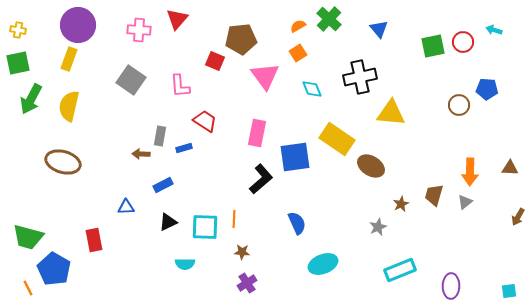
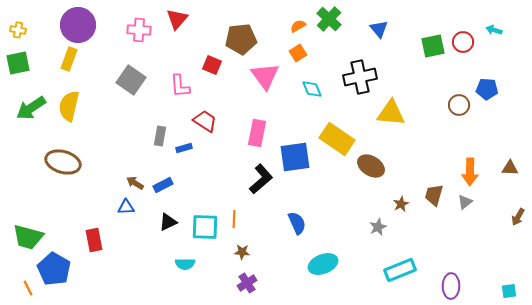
red square at (215, 61): moved 3 px left, 4 px down
green arrow at (31, 99): moved 9 px down; rotated 28 degrees clockwise
brown arrow at (141, 154): moved 6 px left, 29 px down; rotated 30 degrees clockwise
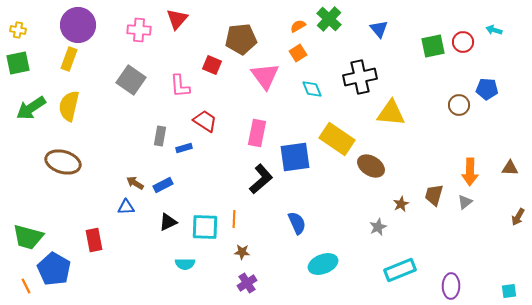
orange line at (28, 288): moved 2 px left, 2 px up
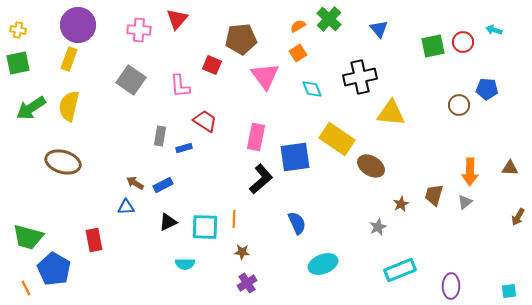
pink rectangle at (257, 133): moved 1 px left, 4 px down
orange line at (26, 286): moved 2 px down
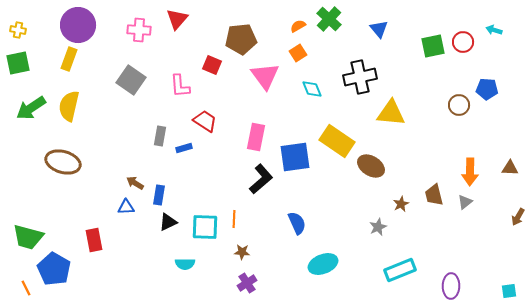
yellow rectangle at (337, 139): moved 2 px down
blue rectangle at (163, 185): moved 4 px left, 10 px down; rotated 54 degrees counterclockwise
brown trapezoid at (434, 195): rotated 30 degrees counterclockwise
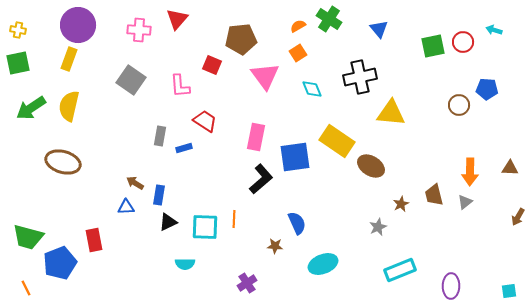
green cross at (329, 19): rotated 10 degrees counterclockwise
brown star at (242, 252): moved 33 px right, 6 px up
blue pentagon at (54, 269): moved 6 px right, 6 px up; rotated 20 degrees clockwise
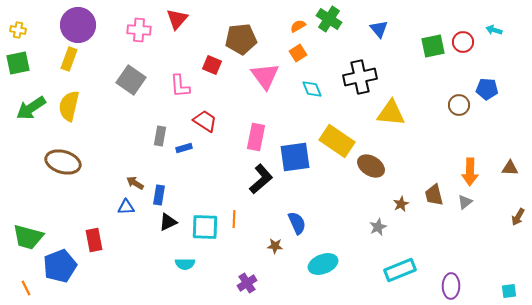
blue pentagon at (60, 263): moved 3 px down
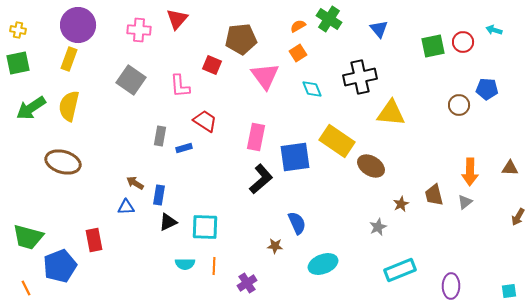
orange line at (234, 219): moved 20 px left, 47 px down
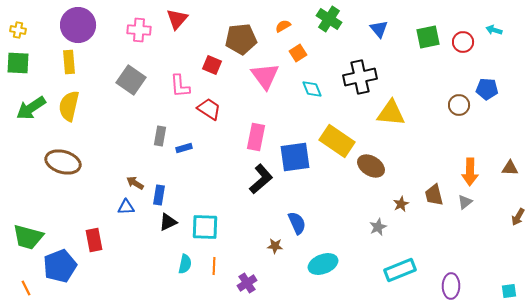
orange semicircle at (298, 26): moved 15 px left
green square at (433, 46): moved 5 px left, 9 px up
yellow rectangle at (69, 59): moved 3 px down; rotated 25 degrees counterclockwise
green square at (18, 63): rotated 15 degrees clockwise
red trapezoid at (205, 121): moved 4 px right, 12 px up
cyan semicircle at (185, 264): rotated 78 degrees counterclockwise
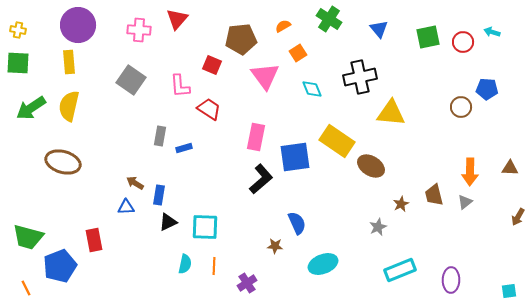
cyan arrow at (494, 30): moved 2 px left, 2 px down
brown circle at (459, 105): moved 2 px right, 2 px down
purple ellipse at (451, 286): moved 6 px up
